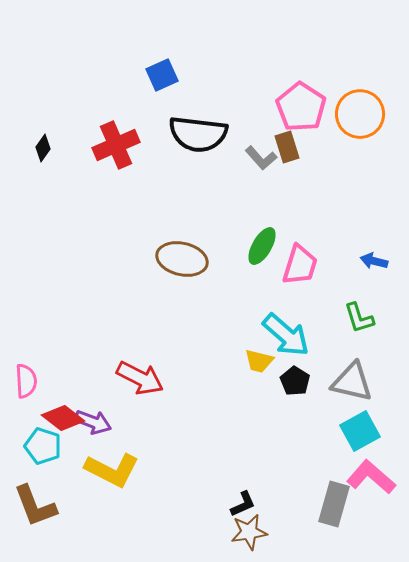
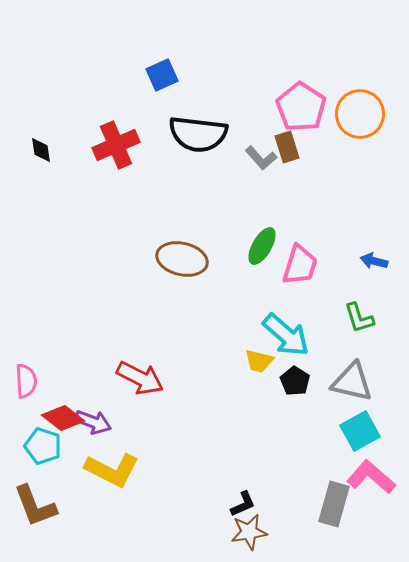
black diamond: moved 2 px left, 2 px down; rotated 44 degrees counterclockwise
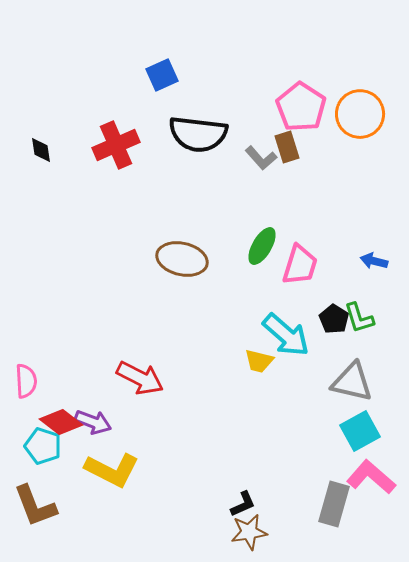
black pentagon: moved 39 px right, 62 px up
red diamond: moved 2 px left, 4 px down
